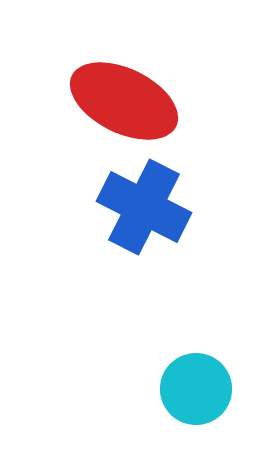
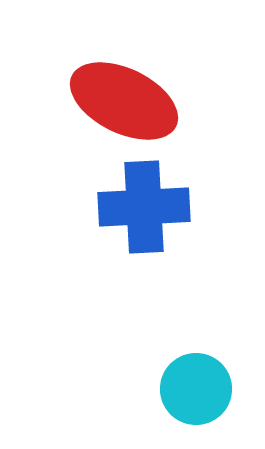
blue cross: rotated 30 degrees counterclockwise
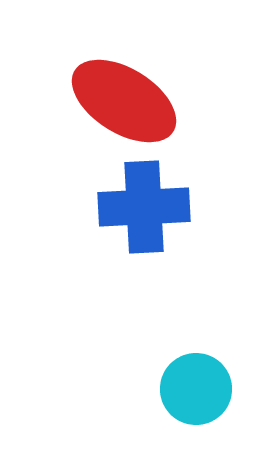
red ellipse: rotated 6 degrees clockwise
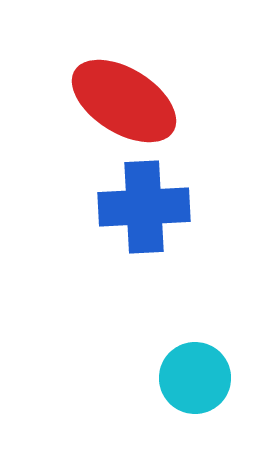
cyan circle: moved 1 px left, 11 px up
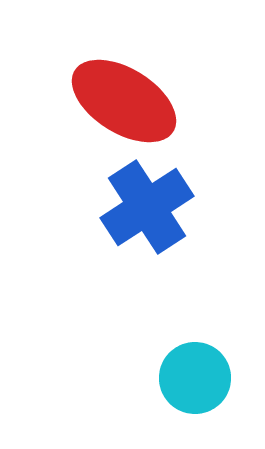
blue cross: moved 3 px right; rotated 30 degrees counterclockwise
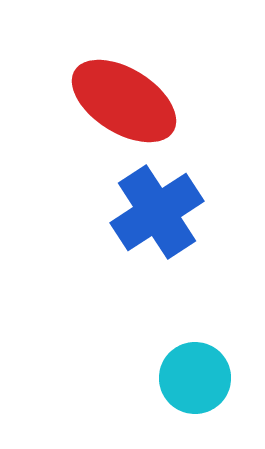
blue cross: moved 10 px right, 5 px down
